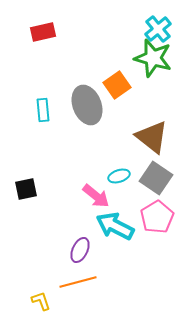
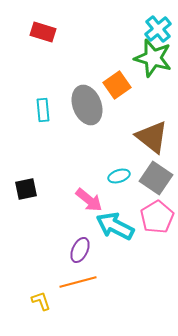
red rectangle: rotated 30 degrees clockwise
pink arrow: moved 7 px left, 4 px down
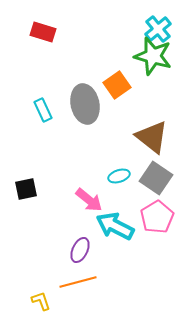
green star: moved 2 px up
gray ellipse: moved 2 px left, 1 px up; rotated 9 degrees clockwise
cyan rectangle: rotated 20 degrees counterclockwise
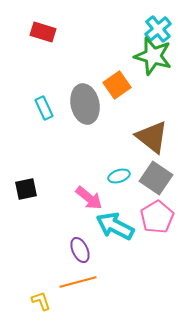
cyan rectangle: moved 1 px right, 2 px up
pink arrow: moved 2 px up
purple ellipse: rotated 50 degrees counterclockwise
